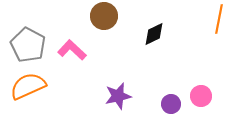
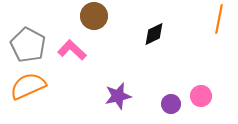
brown circle: moved 10 px left
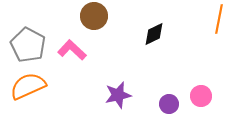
purple star: moved 1 px up
purple circle: moved 2 px left
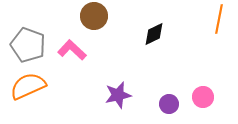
gray pentagon: rotated 8 degrees counterclockwise
pink circle: moved 2 px right, 1 px down
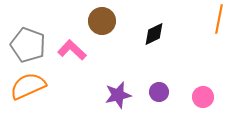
brown circle: moved 8 px right, 5 px down
purple circle: moved 10 px left, 12 px up
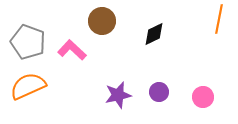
gray pentagon: moved 3 px up
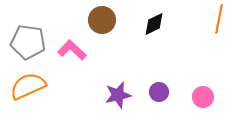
brown circle: moved 1 px up
black diamond: moved 10 px up
gray pentagon: rotated 12 degrees counterclockwise
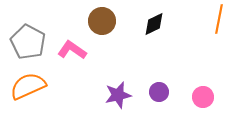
brown circle: moved 1 px down
gray pentagon: rotated 20 degrees clockwise
pink L-shape: rotated 8 degrees counterclockwise
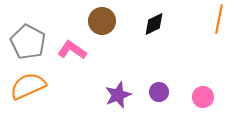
purple star: rotated 8 degrees counterclockwise
